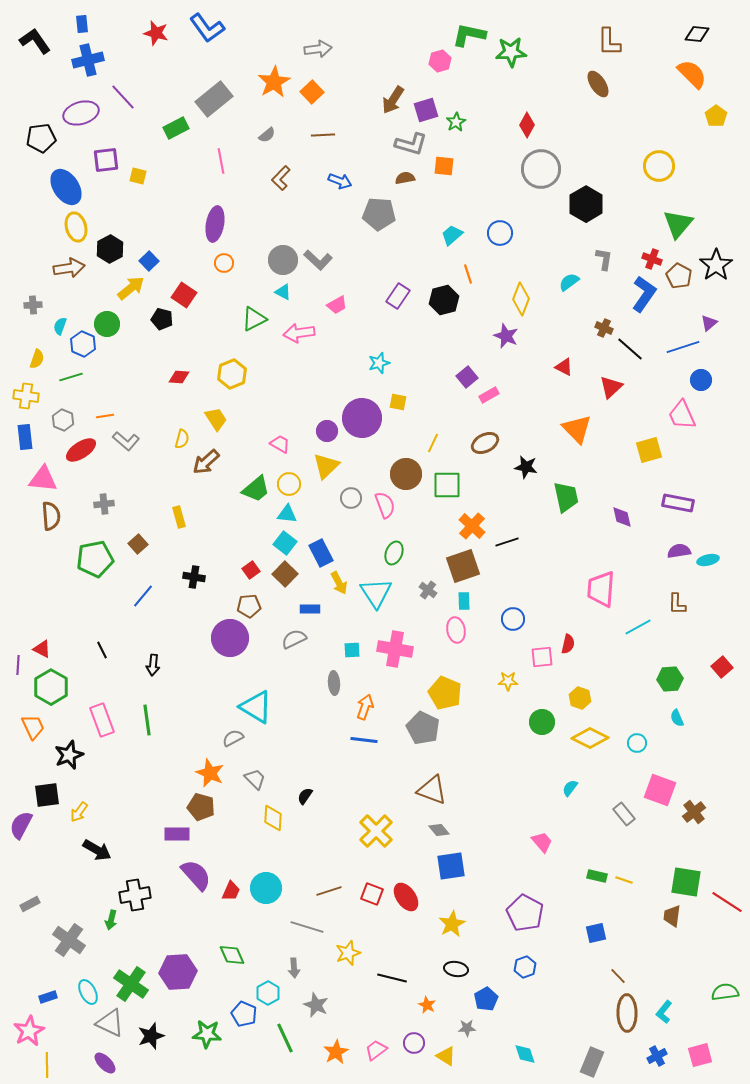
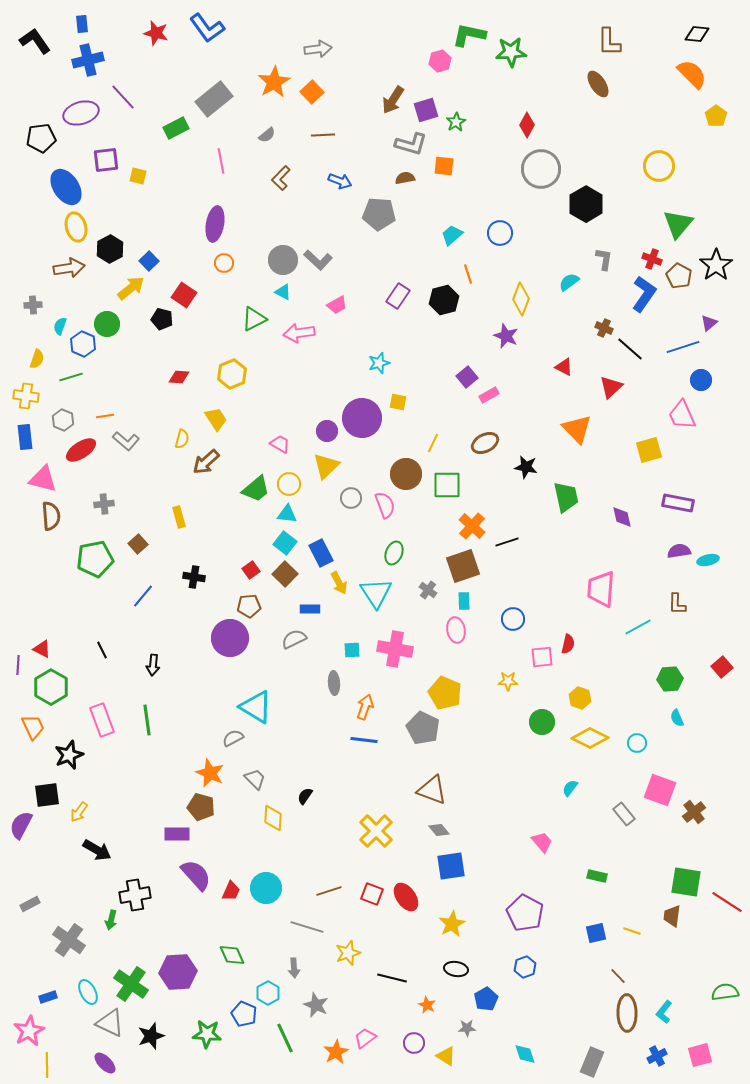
pink triangle at (43, 479): rotated 8 degrees clockwise
yellow line at (624, 880): moved 8 px right, 51 px down
pink trapezoid at (376, 1050): moved 11 px left, 12 px up
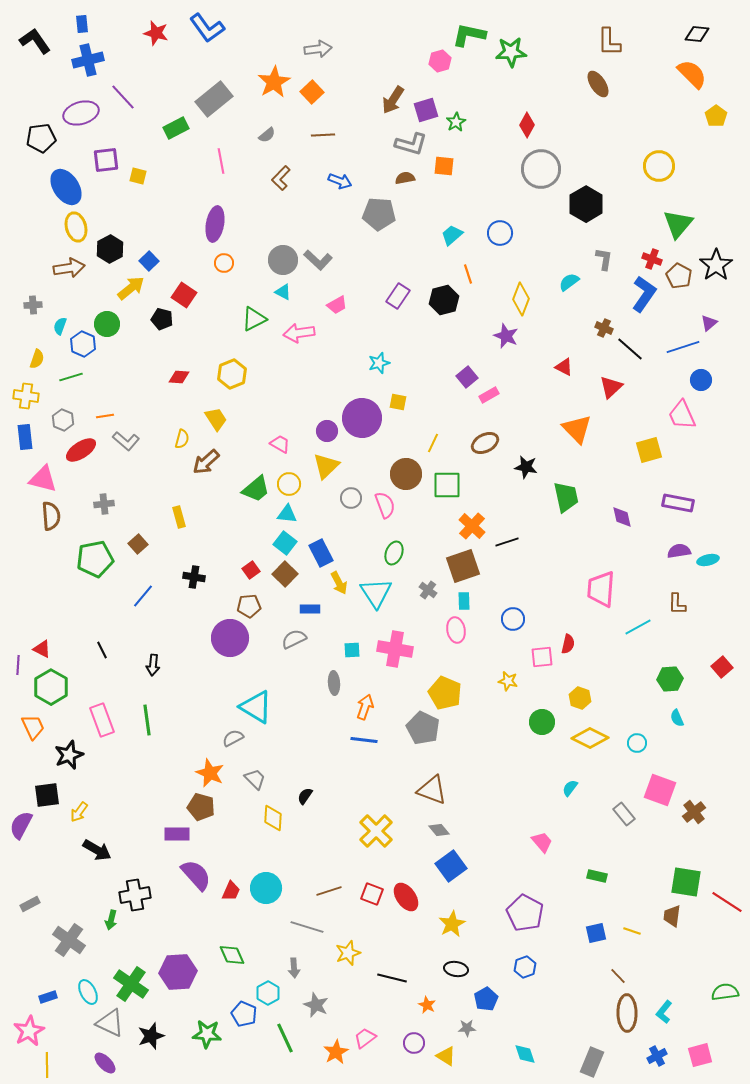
yellow star at (508, 681): rotated 12 degrees clockwise
blue square at (451, 866): rotated 28 degrees counterclockwise
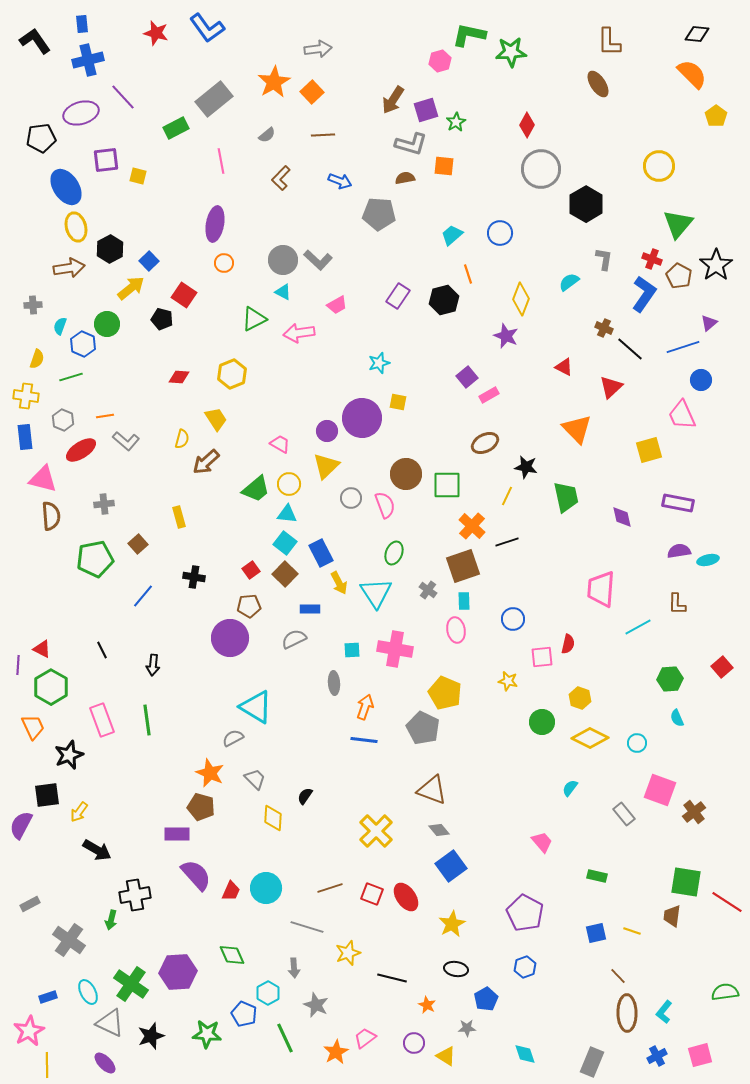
yellow line at (433, 443): moved 74 px right, 53 px down
brown line at (329, 891): moved 1 px right, 3 px up
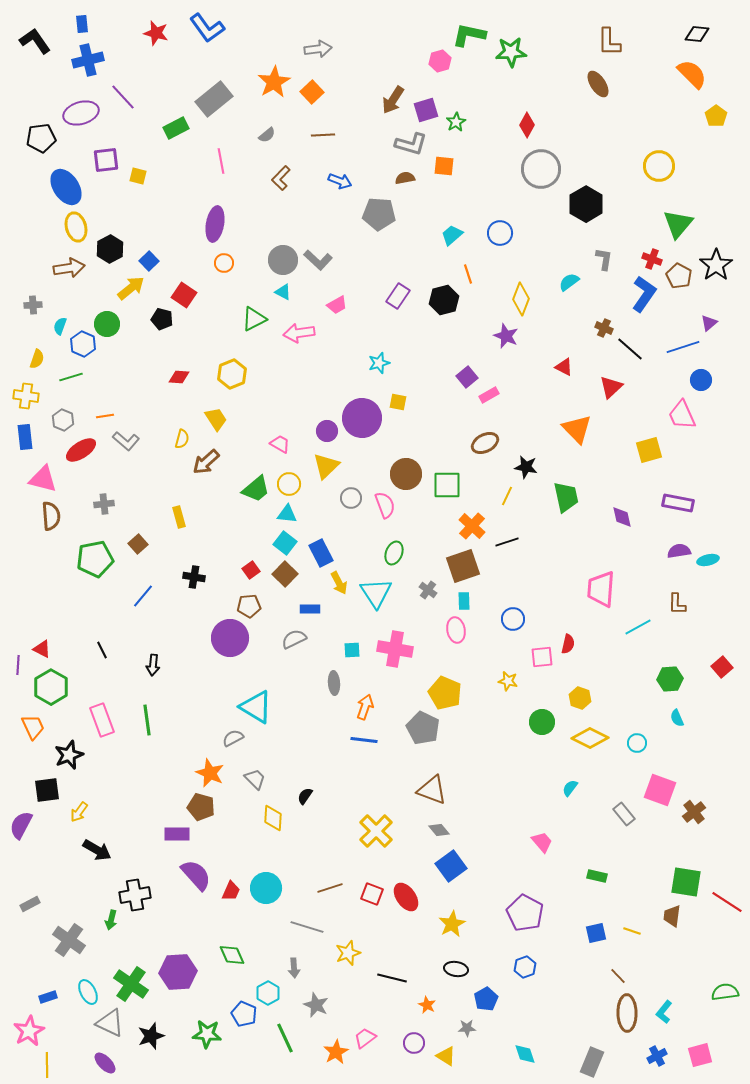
black square at (47, 795): moved 5 px up
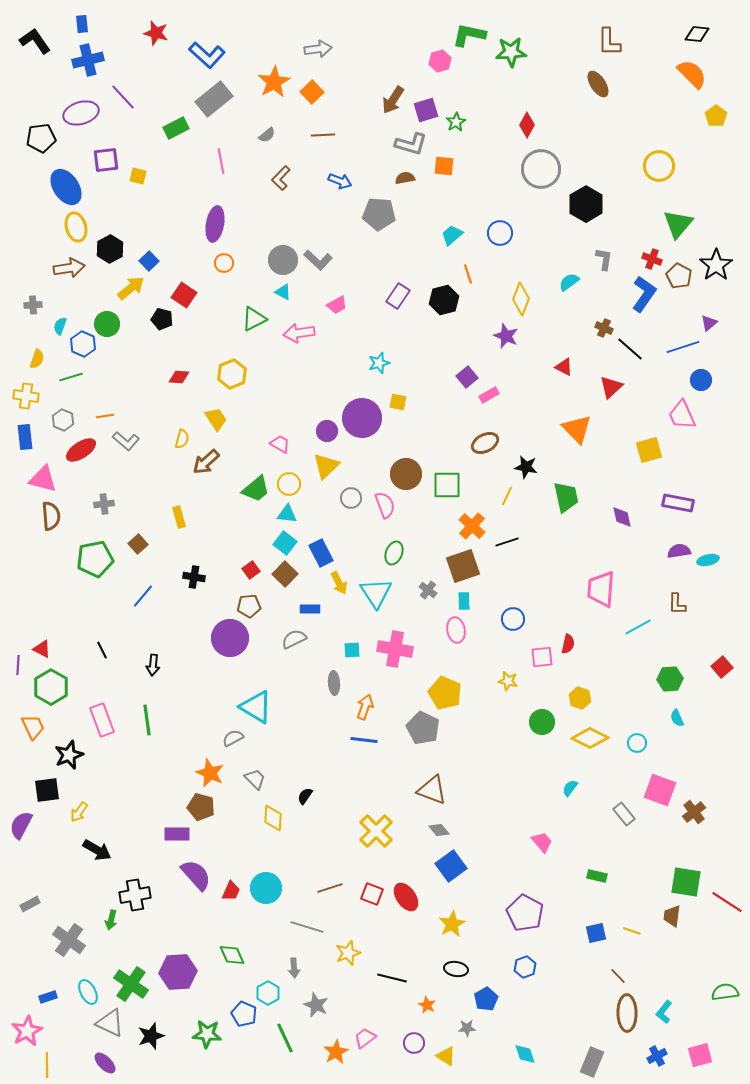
blue L-shape at (207, 28): moved 27 px down; rotated 12 degrees counterclockwise
pink star at (29, 1031): moved 2 px left
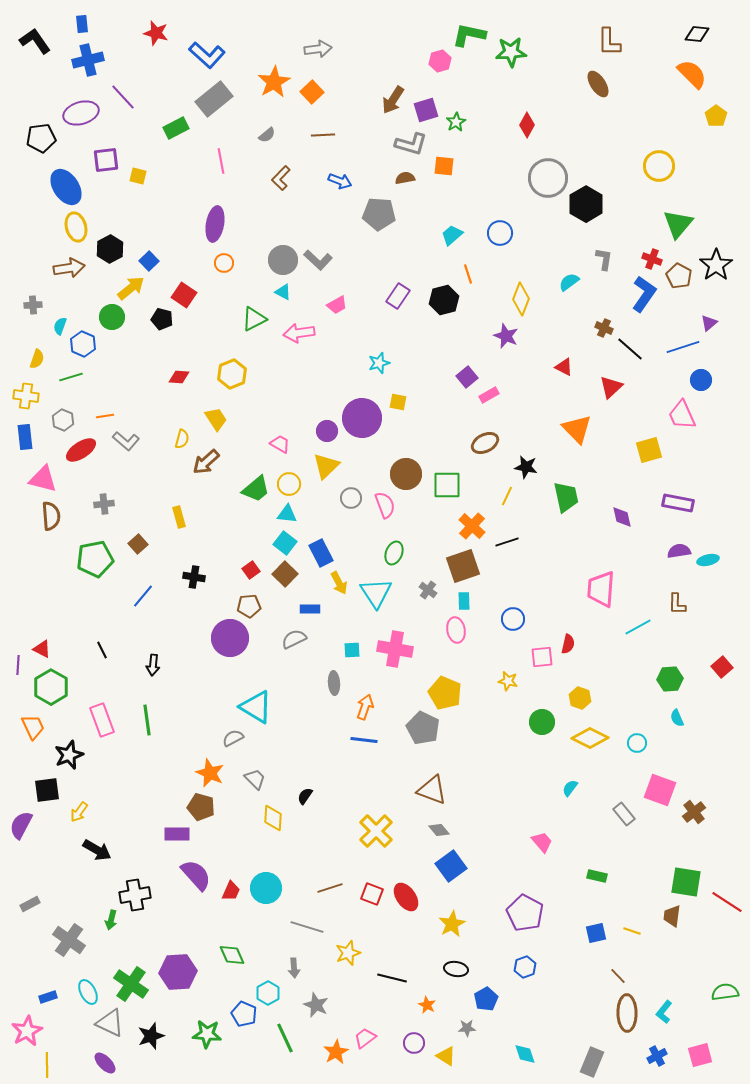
gray circle at (541, 169): moved 7 px right, 9 px down
green circle at (107, 324): moved 5 px right, 7 px up
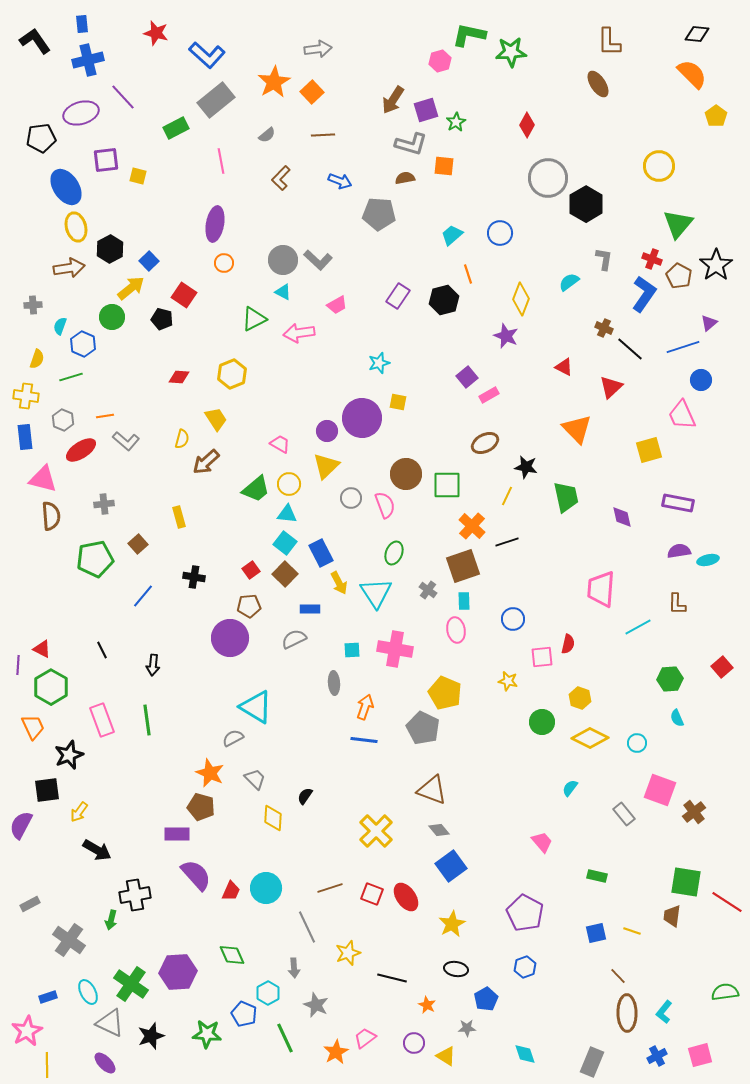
gray rectangle at (214, 99): moved 2 px right, 1 px down
gray line at (307, 927): rotated 48 degrees clockwise
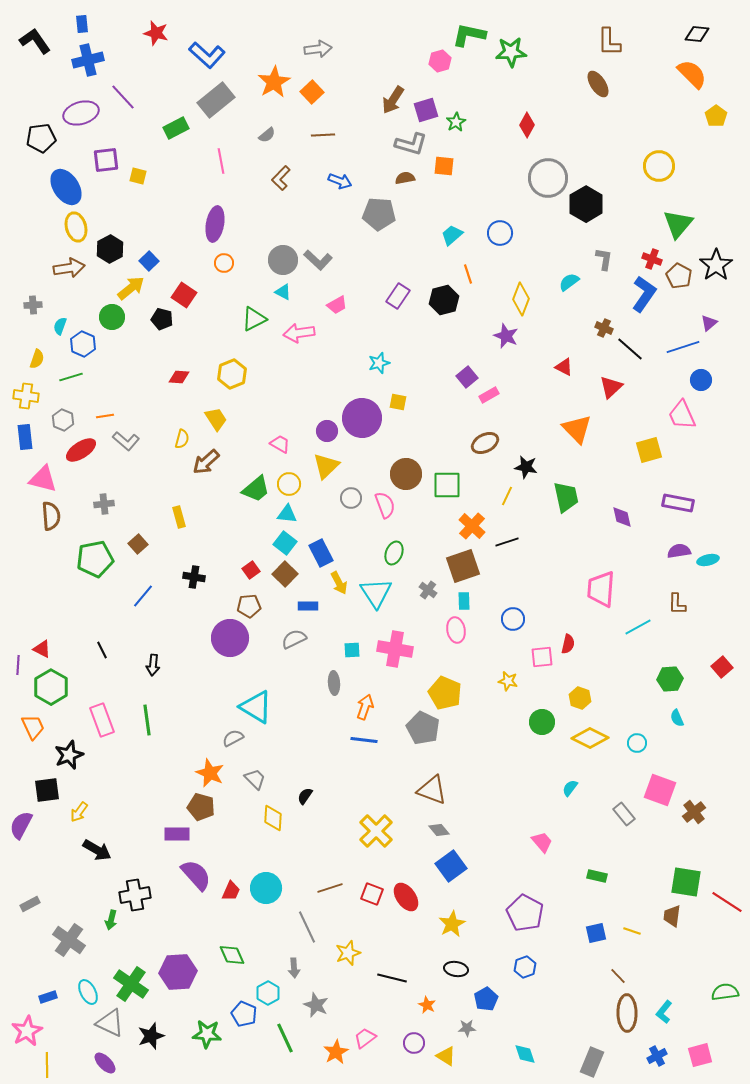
blue rectangle at (310, 609): moved 2 px left, 3 px up
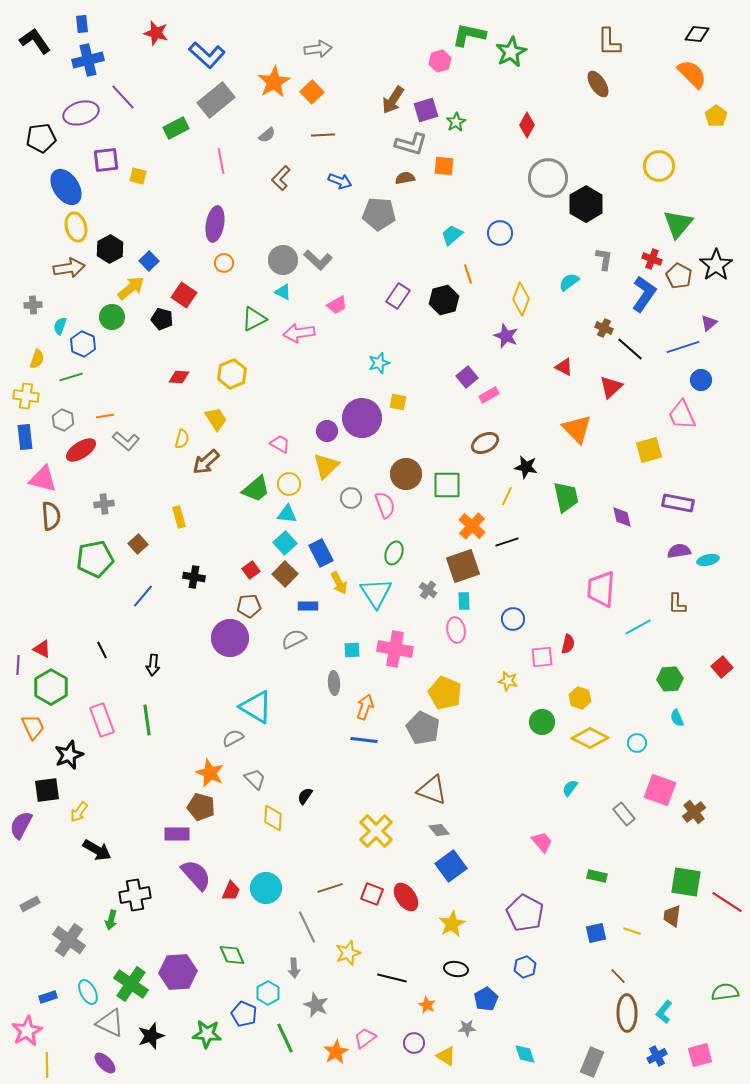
green star at (511, 52): rotated 24 degrees counterclockwise
cyan square at (285, 543): rotated 10 degrees clockwise
